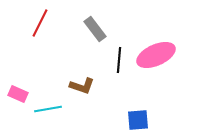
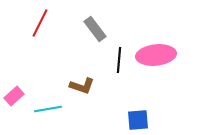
pink ellipse: rotated 18 degrees clockwise
pink rectangle: moved 4 px left, 2 px down; rotated 66 degrees counterclockwise
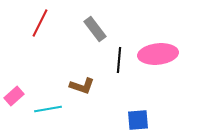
pink ellipse: moved 2 px right, 1 px up
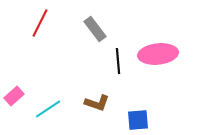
black line: moved 1 px left, 1 px down; rotated 10 degrees counterclockwise
brown L-shape: moved 15 px right, 17 px down
cyan line: rotated 24 degrees counterclockwise
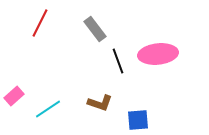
black line: rotated 15 degrees counterclockwise
brown L-shape: moved 3 px right
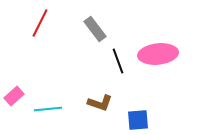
cyan line: rotated 28 degrees clockwise
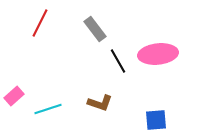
black line: rotated 10 degrees counterclockwise
cyan line: rotated 12 degrees counterclockwise
blue square: moved 18 px right
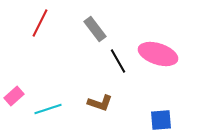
pink ellipse: rotated 24 degrees clockwise
blue square: moved 5 px right
